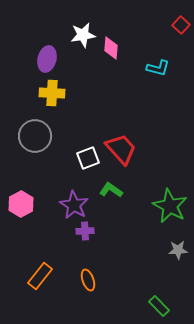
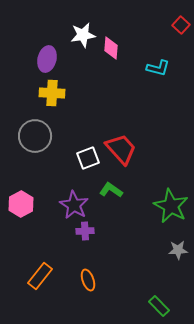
green star: moved 1 px right
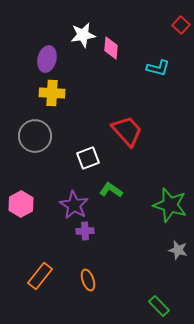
red trapezoid: moved 6 px right, 18 px up
green star: moved 1 px left, 1 px up; rotated 12 degrees counterclockwise
gray star: rotated 18 degrees clockwise
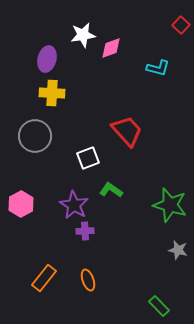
pink diamond: rotated 65 degrees clockwise
orange rectangle: moved 4 px right, 2 px down
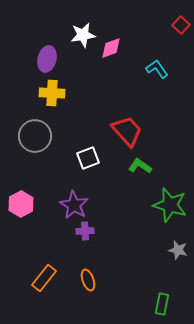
cyan L-shape: moved 1 px left, 1 px down; rotated 140 degrees counterclockwise
green L-shape: moved 29 px right, 24 px up
green rectangle: moved 3 px right, 2 px up; rotated 55 degrees clockwise
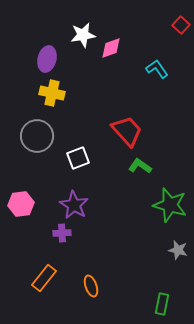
yellow cross: rotated 10 degrees clockwise
gray circle: moved 2 px right
white square: moved 10 px left
pink hexagon: rotated 20 degrees clockwise
purple cross: moved 23 px left, 2 px down
orange ellipse: moved 3 px right, 6 px down
